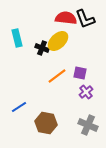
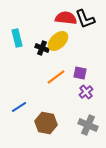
orange line: moved 1 px left, 1 px down
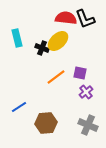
brown hexagon: rotated 15 degrees counterclockwise
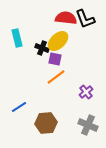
purple square: moved 25 px left, 14 px up
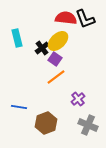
black cross: rotated 32 degrees clockwise
purple square: rotated 24 degrees clockwise
purple cross: moved 8 px left, 7 px down
blue line: rotated 42 degrees clockwise
brown hexagon: rotated 15 degrees counterclockwise
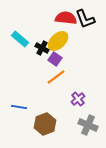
cyan rectangle: moved 3 px right, 1 px down; rotated 36 degrees counterclockwise
black cross: rotated 24 degrees counterclockwise
brown hexagon: moved 1 px left, 1 px down
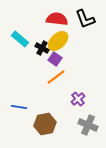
red semicircle: moved 9 px left, 1 px down
brown hexagon: rotated 10 degrees clockwise
